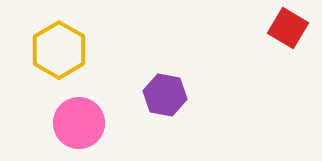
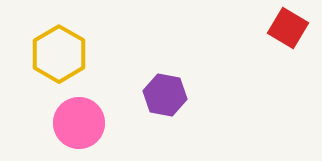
yellow hexagon: moved 4 px down
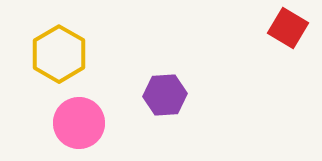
purple hexagon: rotated 15 degrees counterclockwise
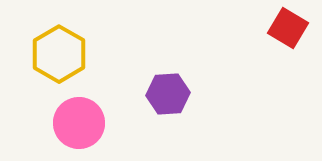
purple hexagon: moved 3 px right, 1 px up
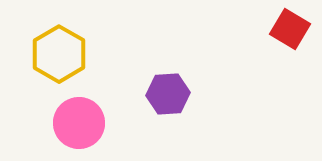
red square: moved 2 px right, 1 px down
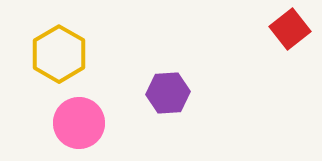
red square: rotated 21 degrees clockwise
purple hexagon: moved 1 px up
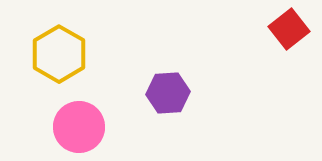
red square: moved 1 px left
pink circle: moved 4 px down
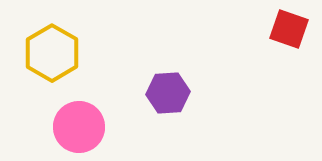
red square: rotated 33 degrees counterclockwise
yellow hexagon: moved 7 px left, 1 px up
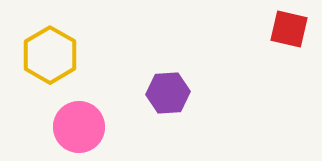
red square: rotated 6 degrees counterclockwise
yellow hexagon: moved 2 px left, 2 px down
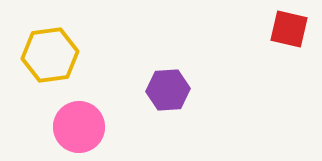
yellow hexagon: rotated 22 degrees clockwise
purple hexagon: moved 3 px up
